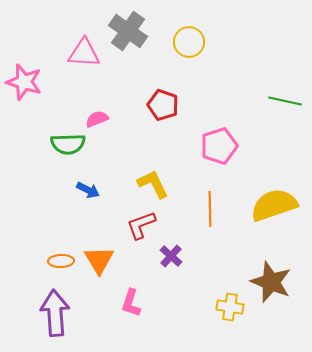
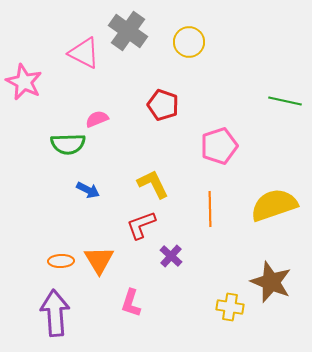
pink triangle: rotated 24 degrees clockwise
pink star: rotated 9 degrees clockwise
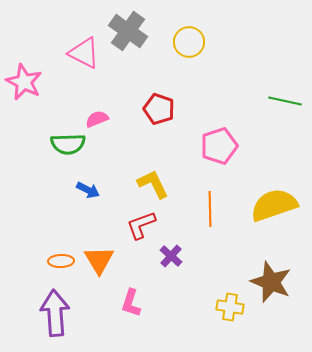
red pentagon: moved 4 px left, 4 px down
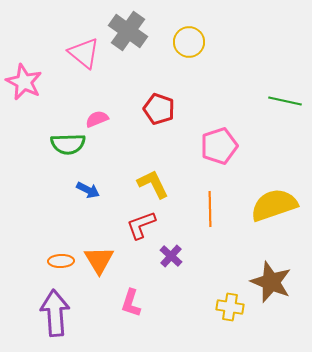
pink triangle: rotated 12 degrees clockwise
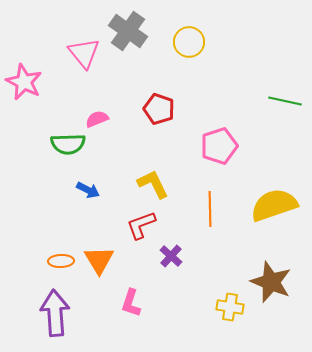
pink triangle: rotated 12 degrees clockwise
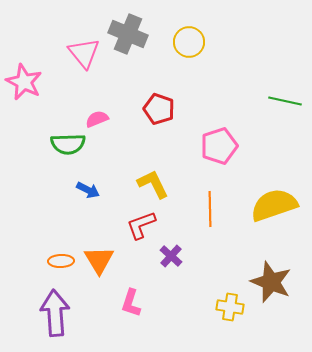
gray cross: moved 3 px down; rotated 12 degrees counterclockwise
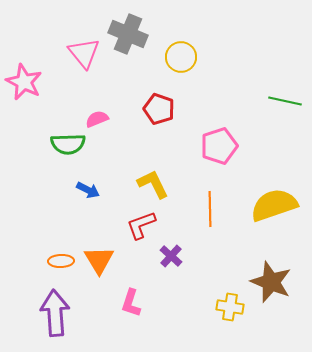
yellow circle: moved 8 px left, 15 px down
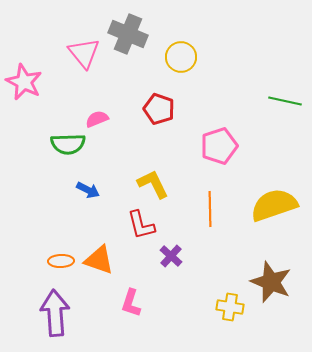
red L-shape: rotated 84 degrees counterclockwise
orange triangle: rotated 40 degrees counterclockwise
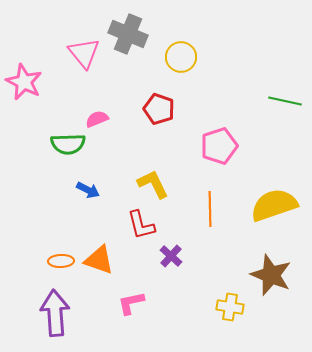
brown star: moved 7 px up
pink L-shape: rotated 60 degrees clockwise
